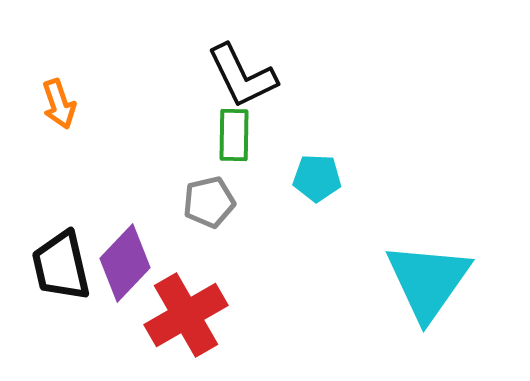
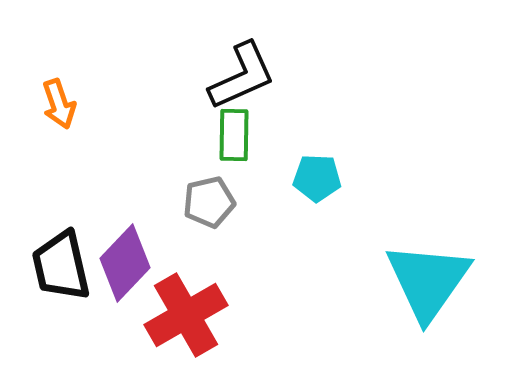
black L-shape: rotated 88 degrees counterclockwise
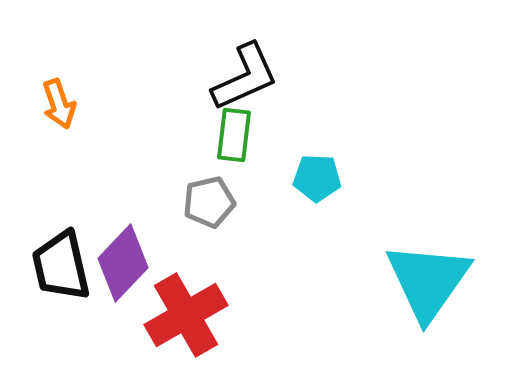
black L-shape: moved 3 px right, 1 px down
green rectangle: rotated 6 degrees clockwise
purple diamond: moved 2 px left
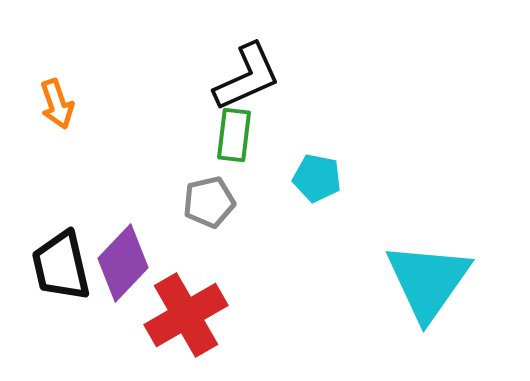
black L-shape: moved 2 px right
orange arrow: moved 2 px left
cyan pentagon: rotated 9 degrees clockwise
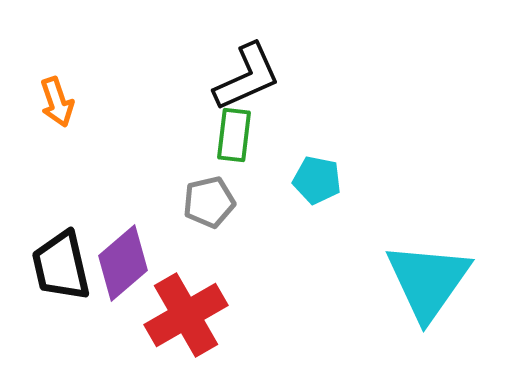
orange arrow: moved 2 px up
cyan pentagon: moved 2 px down
purple diamond: rotated 6 degrees clockwise
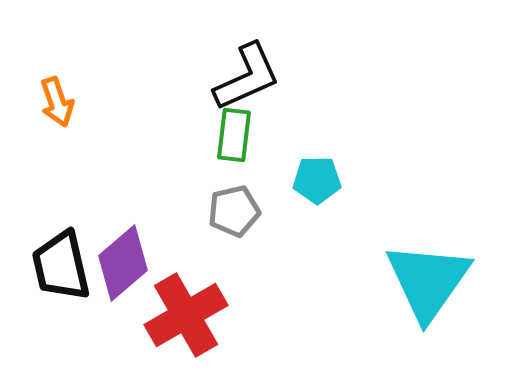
cyan pentagon: rotated 12 degrees counterclockwise
gray pentagon: moved 25 px right, 9 px down
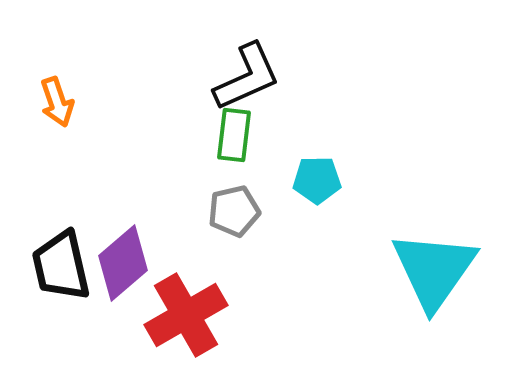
cyan triangle: moved 6 px right, 11 px up
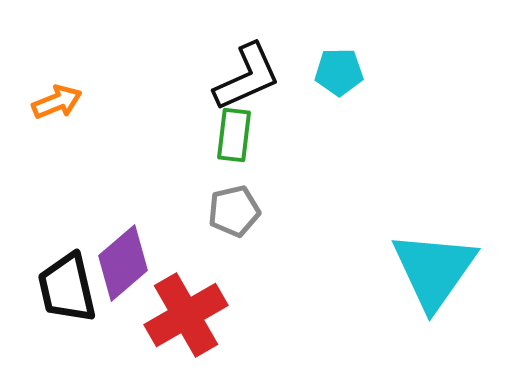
orange arrow: rotated 93 degrees counterclockwise
cyan pentagon: moved 22 px right, 108 px up
black trapezoid: moved 6 px right, 22 px down
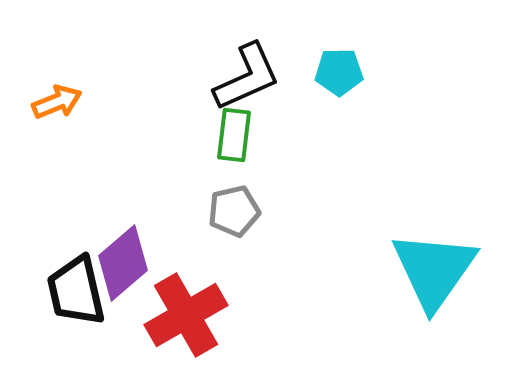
black trapezoid: moved 9 px right, 3 px down
